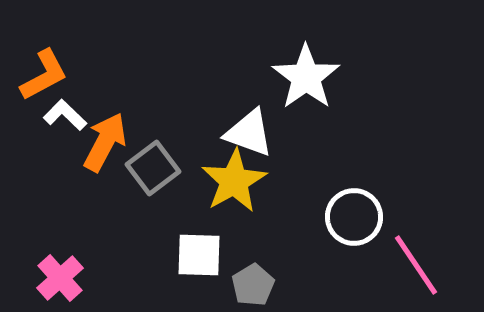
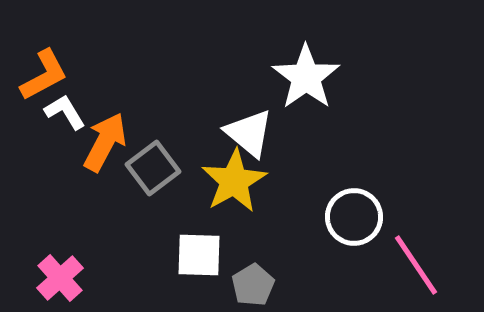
white L-shape: moved 3 px up; rotated 15 degrees clockwise
white triangle: rotated 20 degrees clockwise
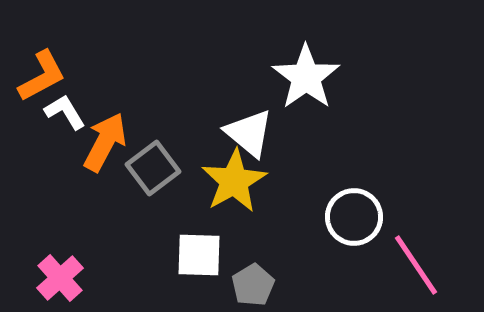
orange L-shape: moved 2 px left, 1 px down
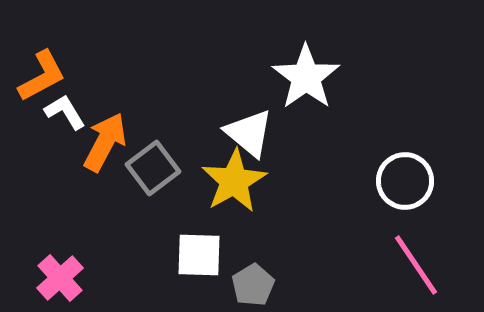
white circle: moved 51 px right, 36 px up
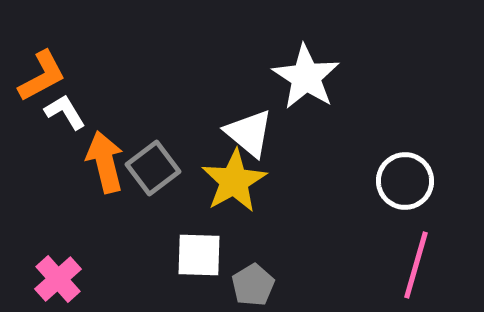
white star: rotated 4 degrees counterclockwise
orange arrow: moved 20 px down; rotated 42 degrees counterclockwise
pink line: rotated 50 degrees clockwise
pink cross: moved 2 px left, 1 px down
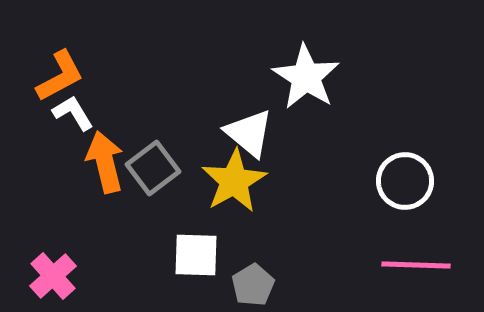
orange L-shape: moved 18 px right
white L-shape: moved 8 px right, 1 px down
white square: moved 3 px left
pink line: rotated 76 degrees clockwise
pink cross: moved 5 px left, 3 px up
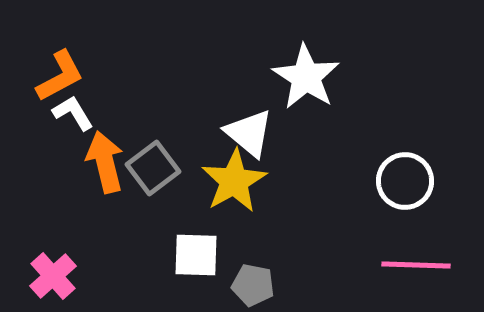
gray pentagon: rotated 30 degrees counterclockwise
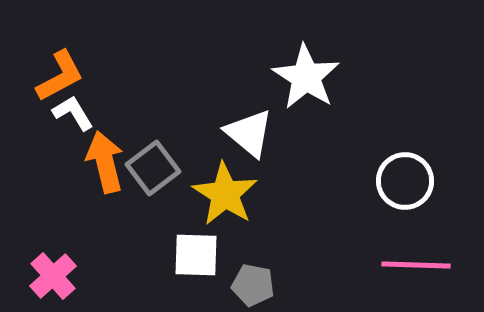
yellow star: moved 9 px left, 13 px down; rotated 10 degrees counterclockwise
